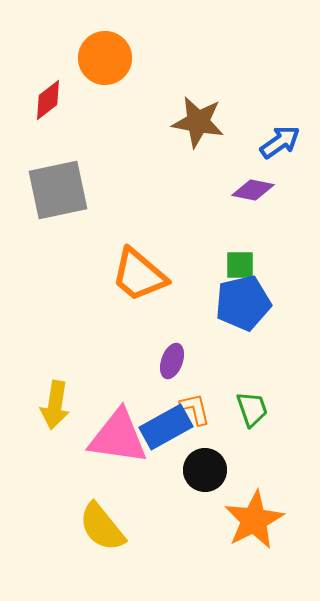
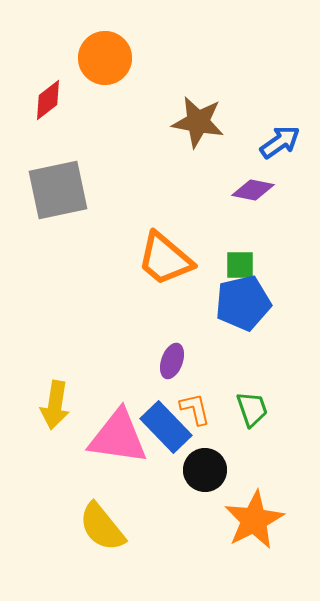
orange trapezoid: moved 26 px right, 16 px up
blue rectangle: rotated 75 degrees clockwise
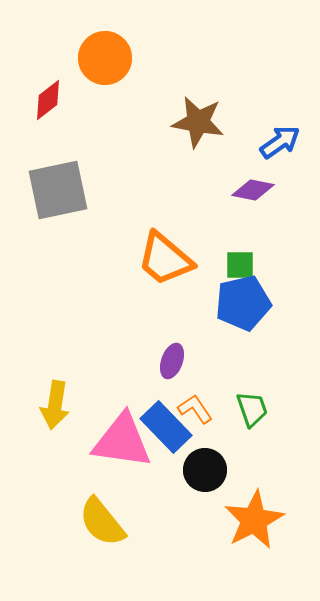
orange L-shape: rotated 21 degrees counterclockwise
pink triangle: moved 4 px right, 4 px down
yellow semicircle: moved 5 px up
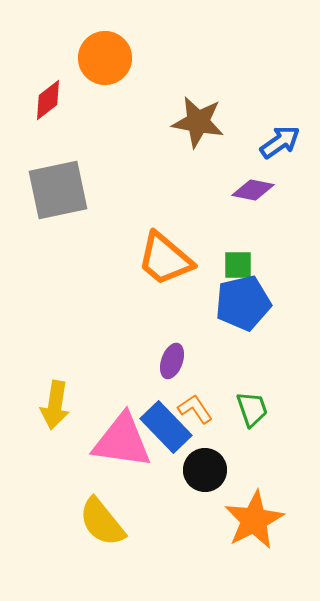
green square: moved 2 px left
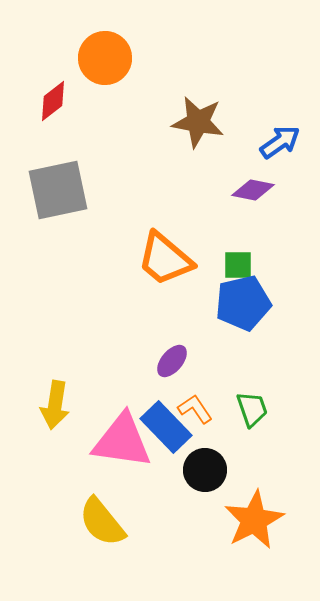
red diamond: moved 5 px right, 1 px down
purple ellipse: rotated 20 degrees clockwise
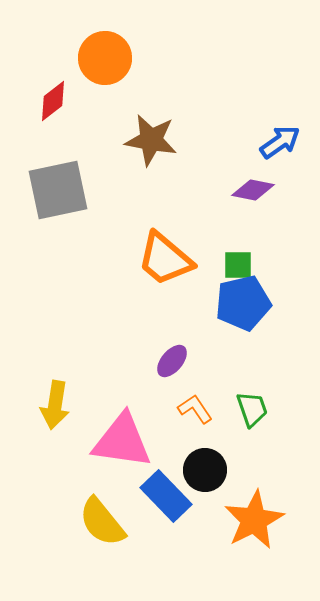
brown star: moved 47 px left, 18 px down
blue rectangle: moved 69 px down
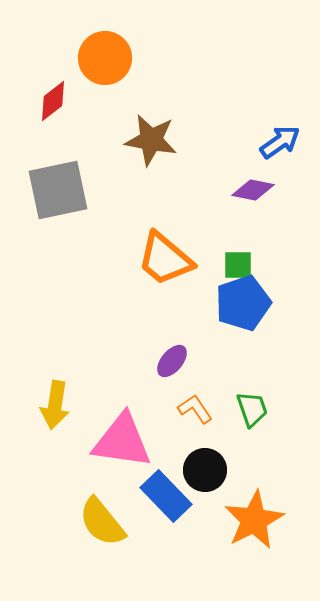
blue pentagon: rotated 6 degrees counterclockwise
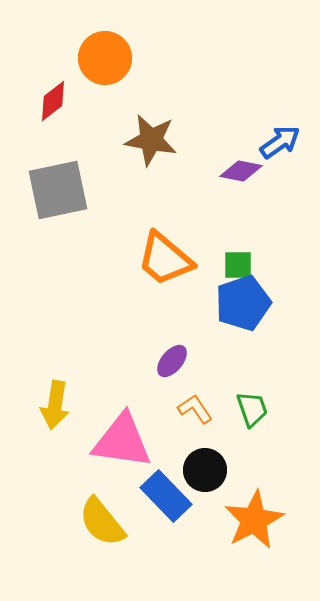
purple diamond: moved 12 px left, 19 px up
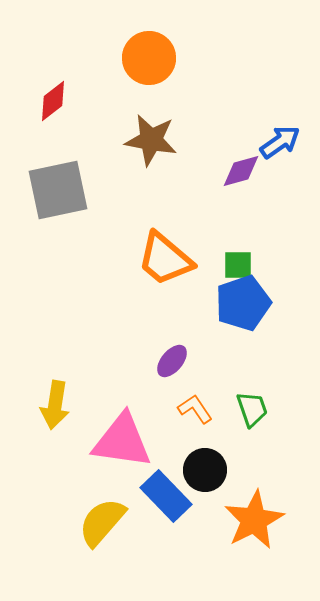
orange circle: moved 44 px right
purple diamond: rotated 27 degrees counterclockwise
yellow semicircle: rotated 80 degrees clockwise
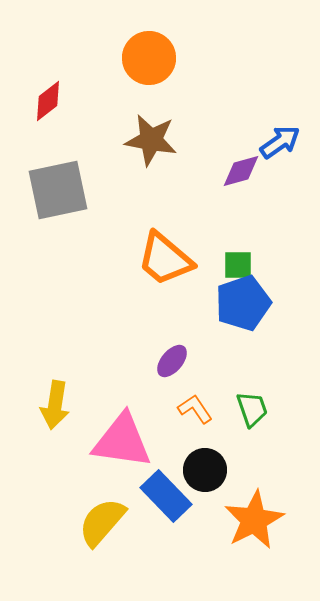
red diamond: moved 5 px left
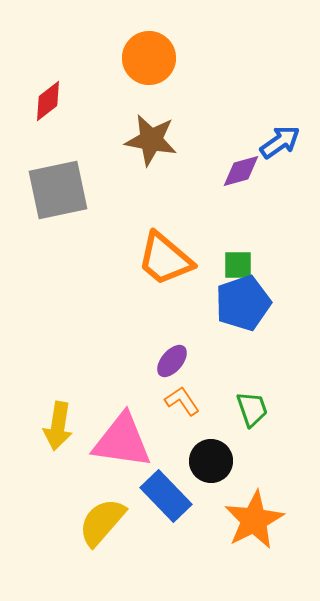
yellow arrow: moved 3 px right, 21 px down
orange L-shape: moved 13 px left, 8 px up
black circle: moved 6 px right, 9 px up
